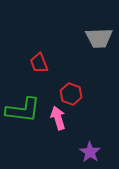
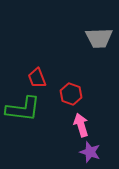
red trapezoid: moved 2 px left, 15 px down
green L-shape: moved 1 px up
pink arrow: moved 23 px right, 7 px down
purple star: rotated 15 degrees counterclockwise
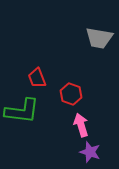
gray trapezoid: rotated 12 degrees clockwise
green L-shape: moved 1 px left, 2 px down
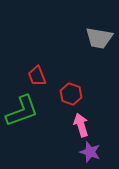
red trapezoid: moved 2 px up
green L-shape: rotated 27 degrees counterclockwise
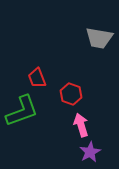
red trapezoid: moved 2 px down
purple star: rotated 25 degrees clockwise
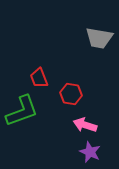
red trapezoid: moved 2 px right
red hexagon: rotated 10 degrees counterclockwise
pink arrow: moved 4 px right; rotated 55 degrees counterclockwise
purple star: rotated 20 degrees counterclockwise
